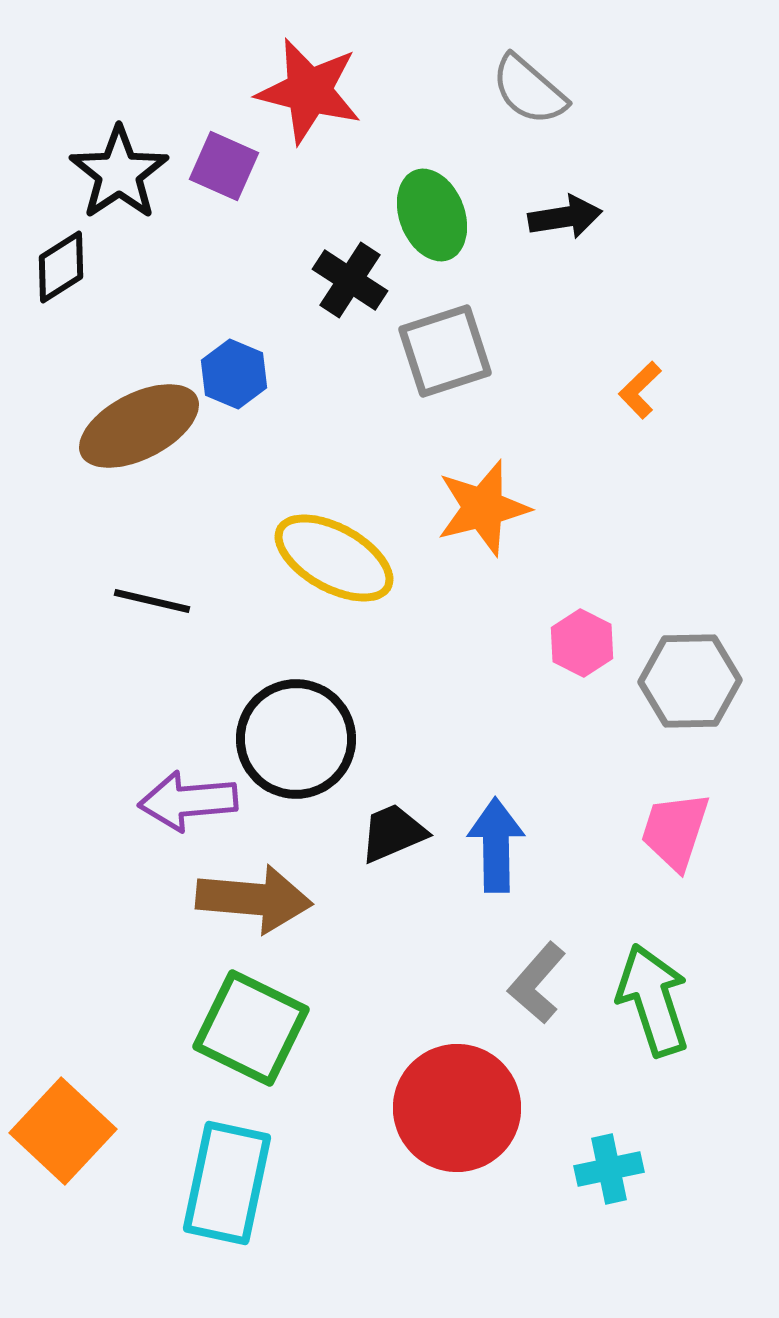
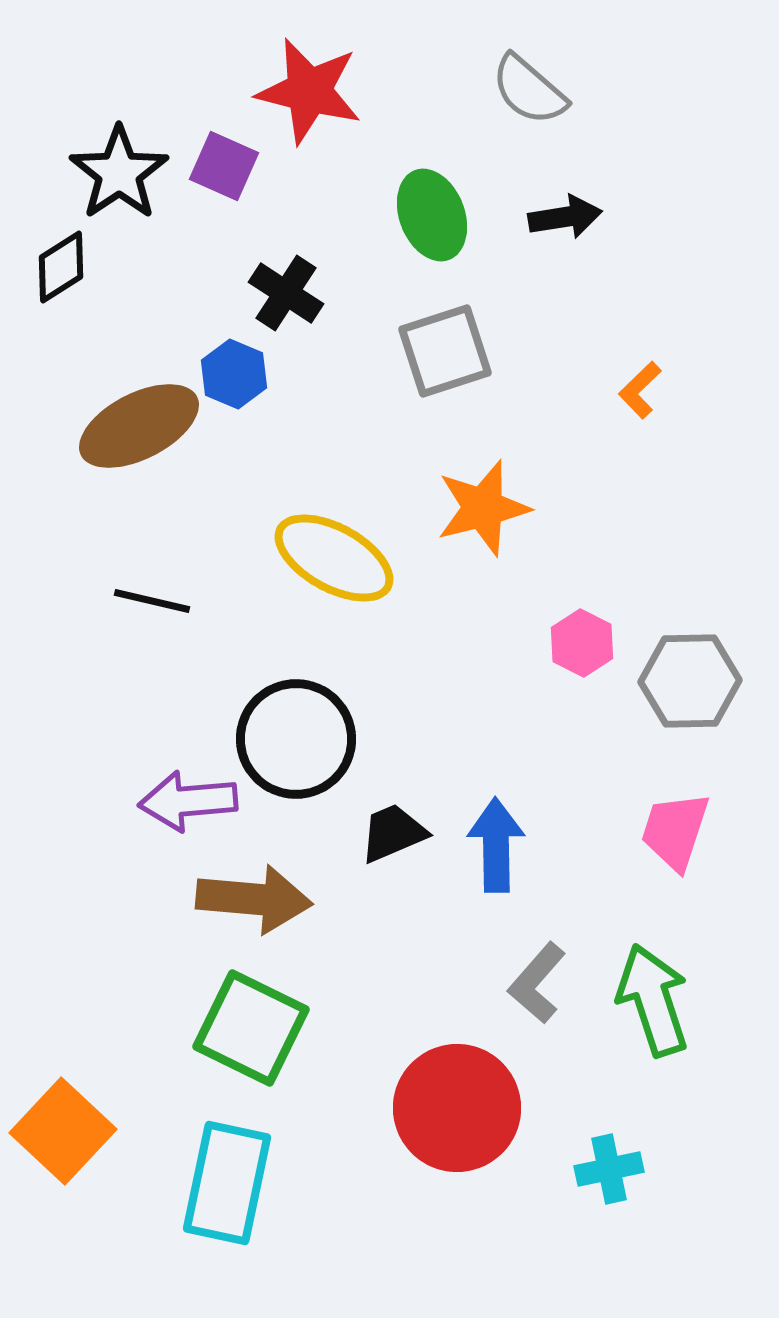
black cross: moved 64 px left, 13 px down
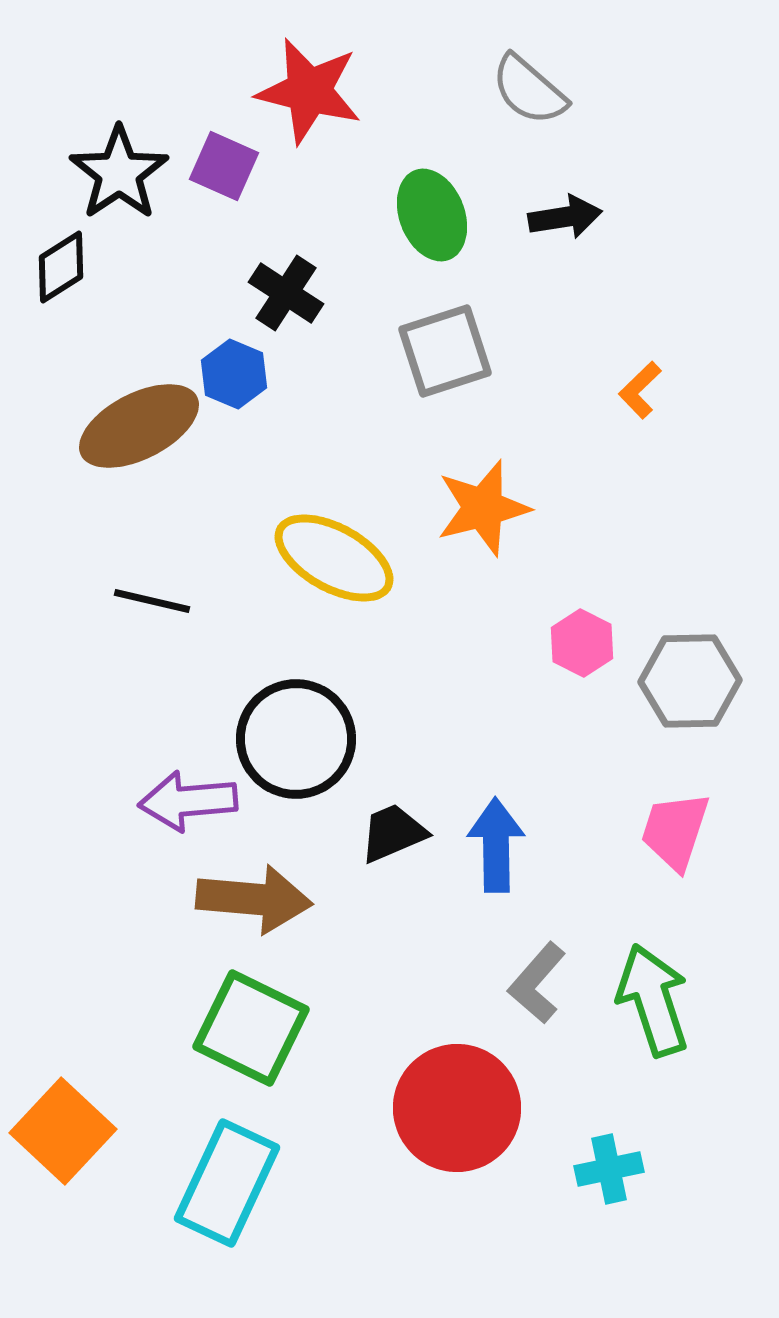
cyan rectangle: rotated 13 degrees clockwise
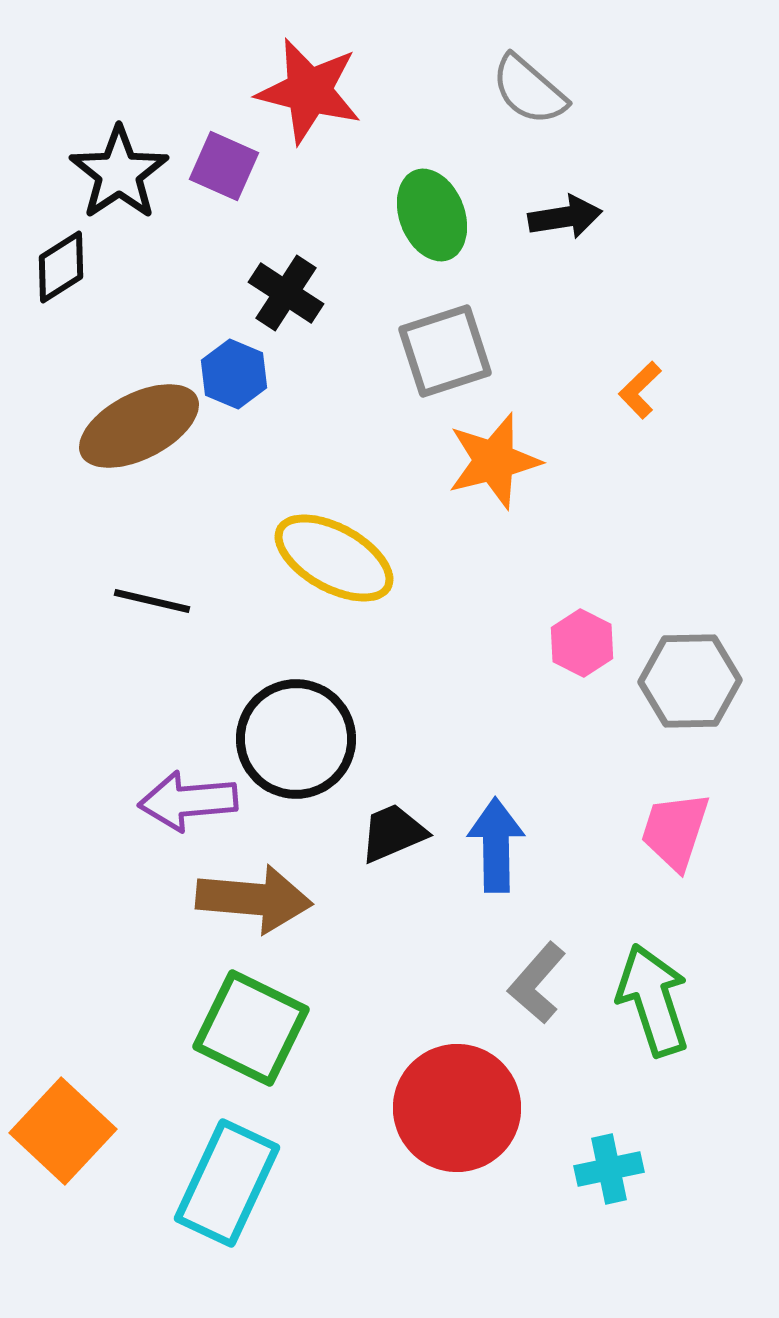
orange star: moved 11 px right, 47 px up
